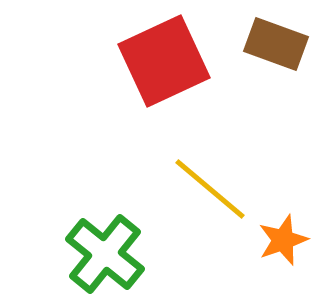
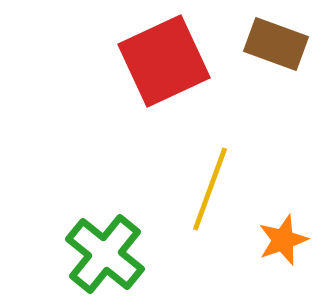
yellow line: rotated 70 degrees clockwise
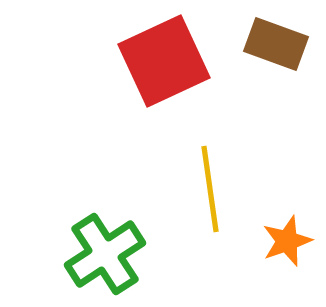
yellow line: rotated 28 degrees counterclockwise
orange star: moved 4 px right, 1 px down
green cross: rotated 18 degrees clockwise
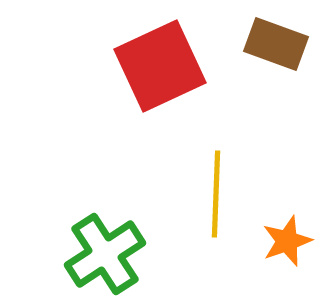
red square: moved 4 px left, 5 px down
yellow line: moved 6 px right, 5 px down; rotated 10 degrees clockwise
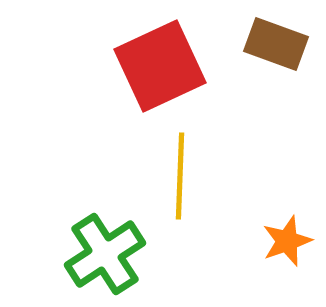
yellow line: moved 36 px left, 18 px up
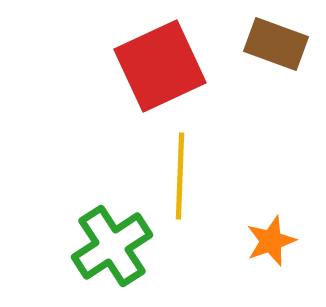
orange star: moved 16 px left
green cross: moved 7 px right, 8 px up
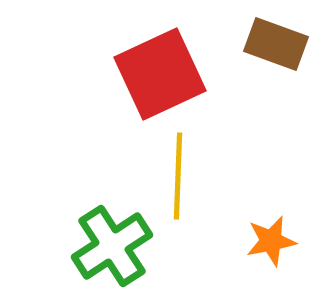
red square: moved 8 px down
yellow line: moved 2 px left
orange star: rotated 9 degrees clockwise
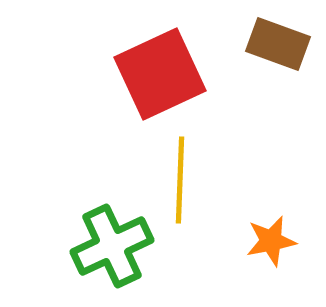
brown rectangle: moved 2 px right
yellow line: moved 2 px right, 4 px down
green cross: rotated 8 degrees clockwise
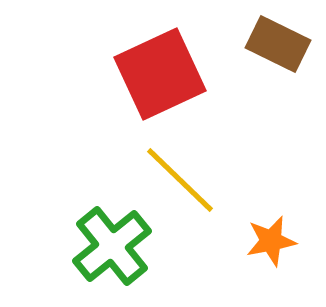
brown rectangle: rotated 6 degrees clockwise
yellow line: rotated 48 degrees counterclockwise
green cross: rotated 14 degrees counterclockwise
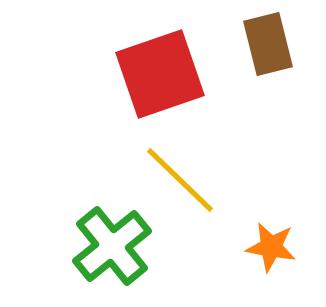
brown rectangle: moved 10 px left; rotated 50 degrees clockwise
red square: rotated 6 degrees clockwise
orange star: moved 6 px down; rotated 21 degrees clockwise
